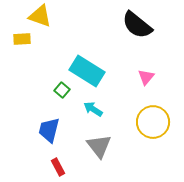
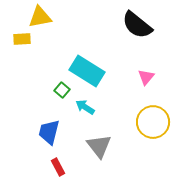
yellow triangle: moved 1 px down; rotated 30 degrees counterclockwise
cyan arrow: moved 8 px left, 2 px up
blue trapezoid: moved 2 px down
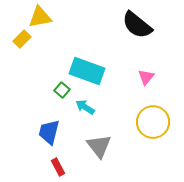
yellow rectangle: rotated 42 degrees counterclockwise
cyan rectangle: rotated 12 degrees counterclockwise
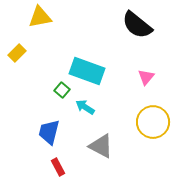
yellow rectangle: moved 5 px left, 14 px down
gray triangle: moved 2 px right; rotated 24 degrees counterclockwise
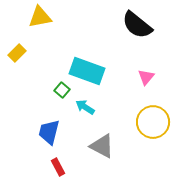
gray triangle: moved 1 px right
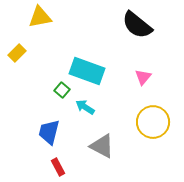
pink triangle: moved 3 px left
